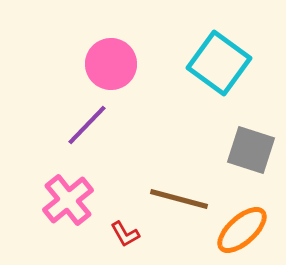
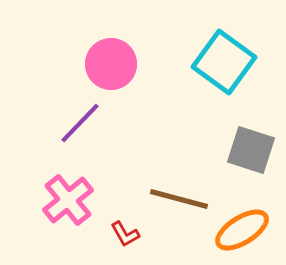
cyan square: moved 5 px right, 1 px up
purple line: moved 7 px left, 2 px up
orange ellipse: rotated 10 degrees clockwise
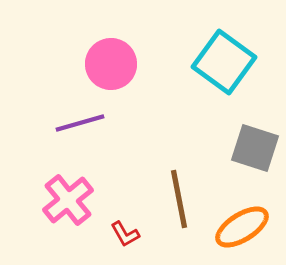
purple line: rotated 30 degrees clockwise
gray square: moved 4 px right, 2 px up
brown line: rotated 64 degrees clockwise
orange ellipse: moved 3 px up
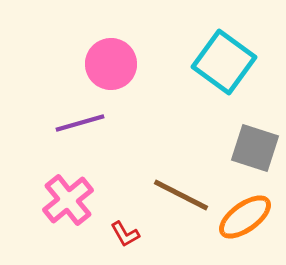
brown line: moved 2 px right, 4 px up; rotated 52 degrees counterclockwise
orange ellipse: moved 3 px right, 10 px up; rotated 4 degrees counterclockwise
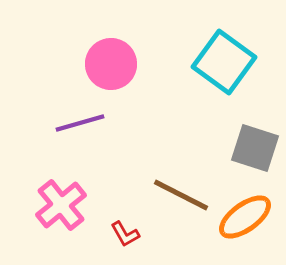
pink cross: moved 7 px left, 5 px down
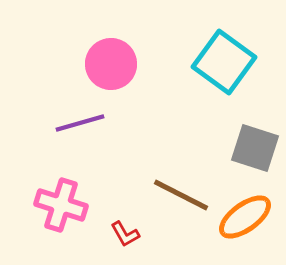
pink cross: rotated 33 degrees counterclockwise
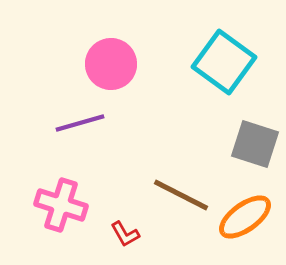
gray square: moved 4 px up
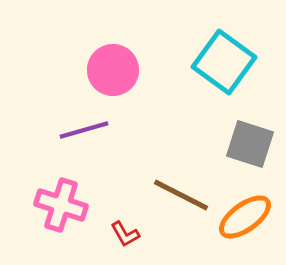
pink circle: moved 2 px right, 6 px down
purple line: moved 4 px right, 7 px down
gray square: moved 5 px left
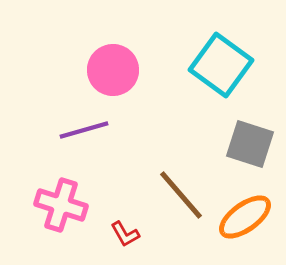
cyan square: moved 3 px left, 3 px down
brown line: rotated 22 degrees clockwise
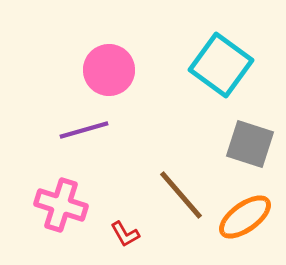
pink circle: moved 4 px left
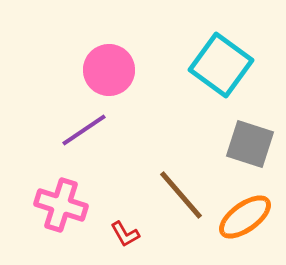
purple line: rotated 18 degrees counterclockwise
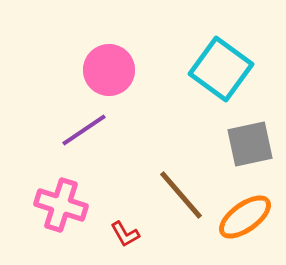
cyan square: moved 4 px down
gray square: rotated 30 degrees counterclockwise
